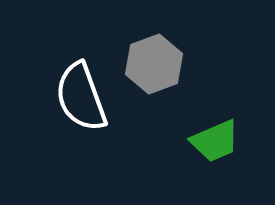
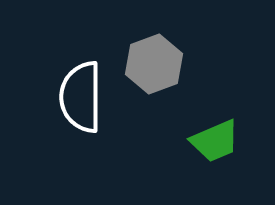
white semicircle: rotated 20 degrees clockwise
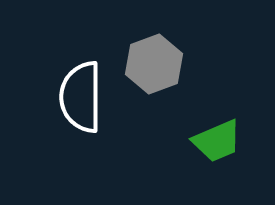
green trapezoid: moved 2 px right
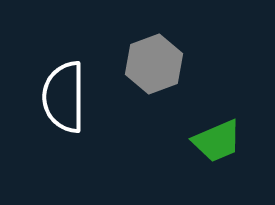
white semicircle: moved 17 px left
